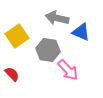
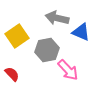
gray hexagon: moved 1 px left; rotated 20 degrees counterclockwise
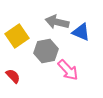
gray arrow: moved 4 px down
gray hexagon: moved 1 px left, 1 px down
red semicircle: moved 1 px right, 2 px down
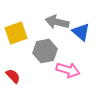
blue triangle: rotated 18 degrees clockwise
yellow square: moved 1 px left, 3 px up; rotated 15 degrees clockwise
gray hexagon: moved 1 px left
pink arrow: rotated 30 degrees counterclockwise
